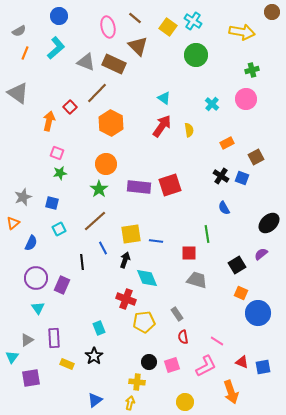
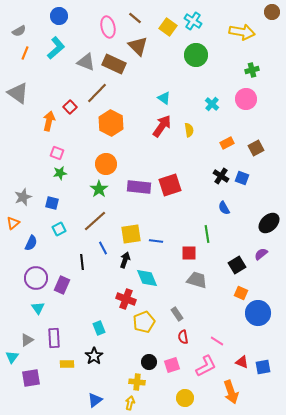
brown square at (256, 157): moved 9 px up
yellow pentagon at (144, 322): rotated 15 degrees counterclockwise
yellow rectangle at (67, 364): rotated 24 degrees counterclockwise
yellow circle at (185, 402): moved 4 px up
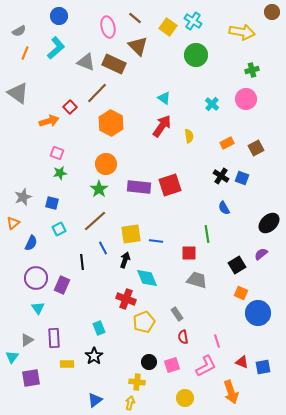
orange arrow at (49, 121): rotated 60 degrees clockwise
yellow semicircle at (189, 130): moved 6 px down
pink line at (217, 341): rotated 40 degrees clockwise
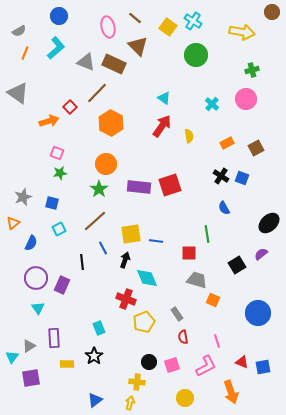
orange square at (241, 293): moved 28 px left, 7 px down
gray triangle at (27, 340): moved 2 px right, 6 px down
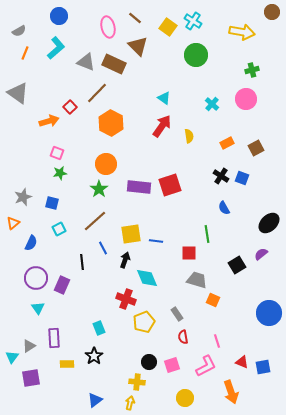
blue circle at (258, 313): moved 11 px right
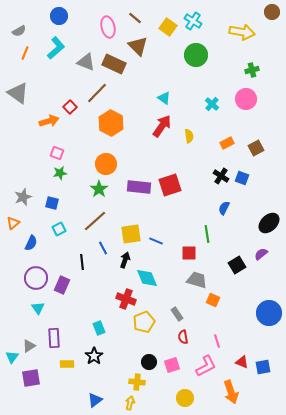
blue semicircle at (224, 208): rotated 56 degrees clockwise
blue line at (156, 241): rotated 16 degrees clockwise
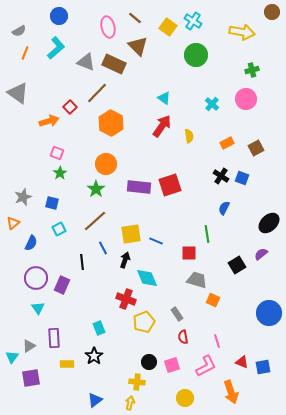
green star at (60, 173): rotated 24 degrees counterclockwise
green star at (99, 189): moved 3 px left
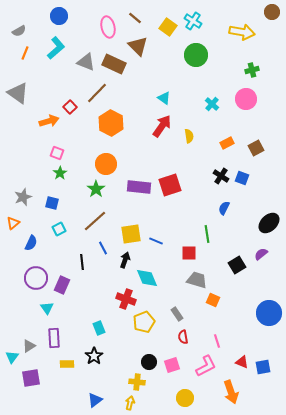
cyan triangle at (38, 308): moved 9 px right
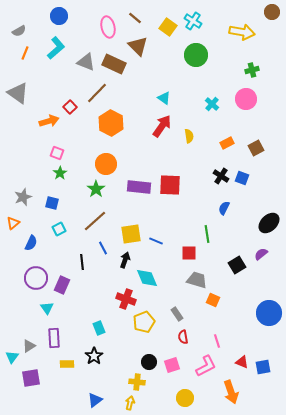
red square at (170, 185): rotated 20 degrees clockwise
